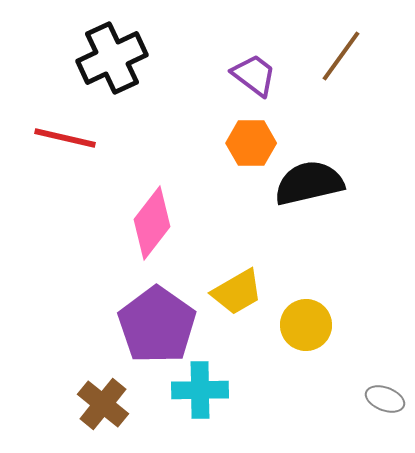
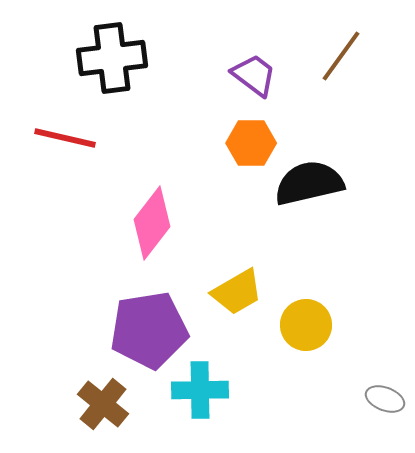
black cross: rotated 18 degrees clockwise
purple pentagon: moved 8 px left, 5 px down; rotated 28 degrees clockwise
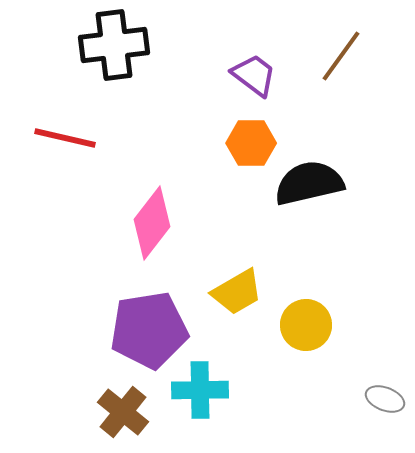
black cross: moved 2 px right, 13 px up
brown cross: moved 20 px right, 8 px down
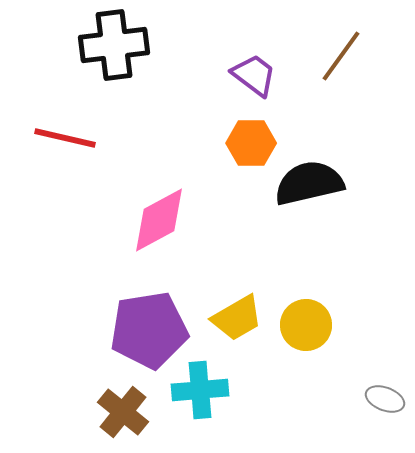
pink diamond: moved 7 px right, 3 px up; rotated 24 degrees clockwise
yellow trapezoid: moved 26 px down
cyan cross: rotated 4 degrees counterclockwise
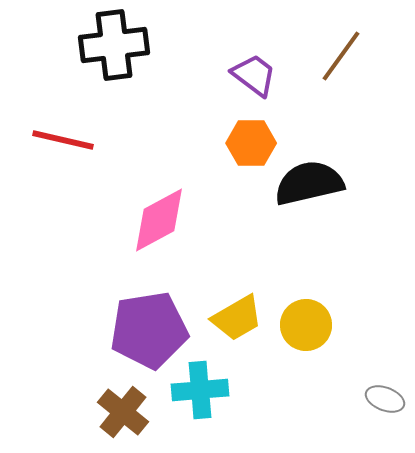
red line: moved 2 px left, 2 px down
